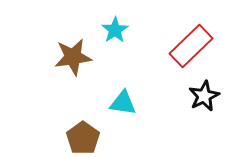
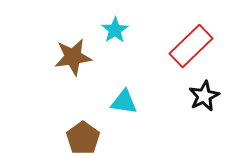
cyan triangle: moved 1 px right, 1 px up
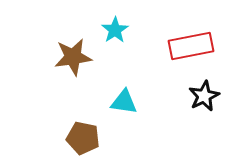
red rectangle: rotated 33 degrees clockwise
brown pentagon: rotated 24 degrees counterclockwise
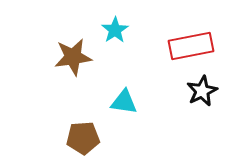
black star: moved 2 px left, 5 px up
brown pentagon: rotated 16 degrees counterclockwise
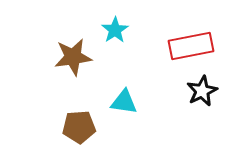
brown pentagon: moved 4 px left, 11 px up
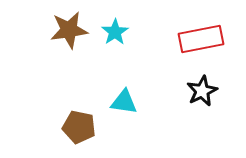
cyan star: moved 2 px down
red rectangle: moved 10 px right, 7 px up
brown star: moved 4 px left, 27 px up
brown pentagon: rotated 16 degrees clockwise
